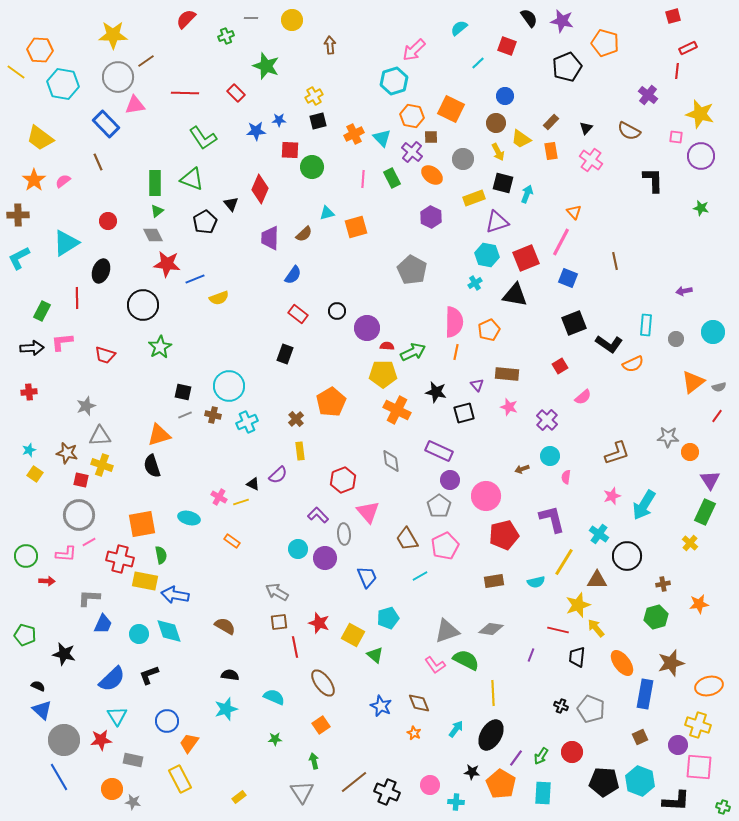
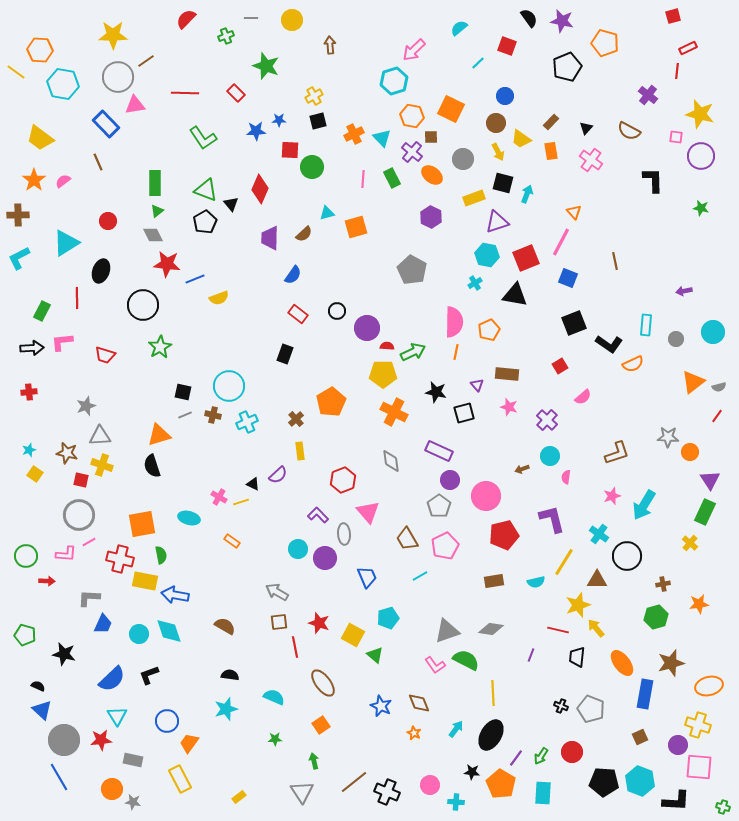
green triangle at (192, 179): moved 14 px right, 11 px down
orange cross at (397, 410): moved 3 px left, 2 px down
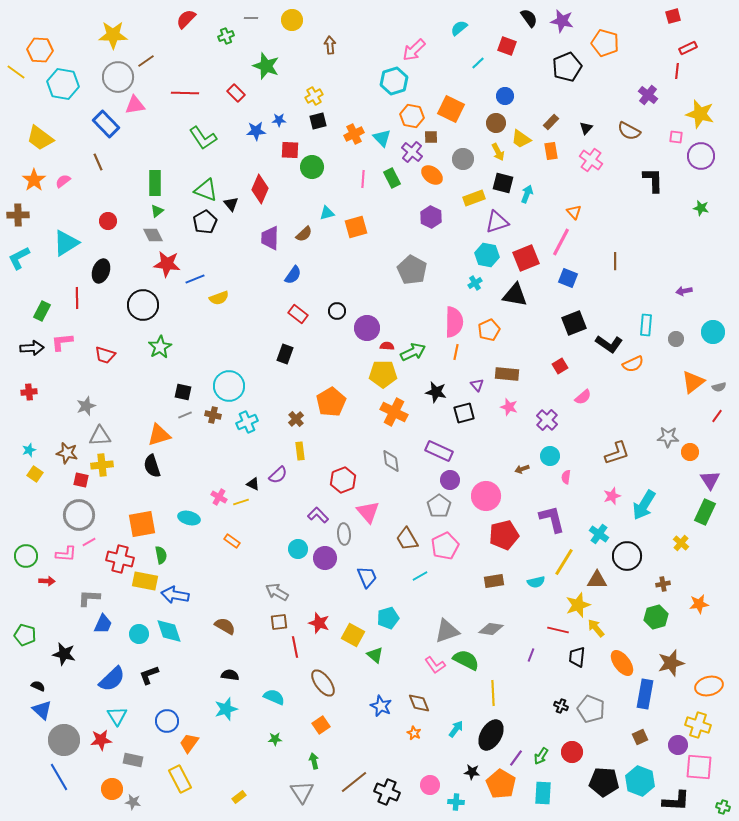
brown line at (615, 261): rotated 12 degrees clockwise
yellow cross at (102, 465): rotated 25 degrees counterclockwise
yellow cross at (690, 543): moved 9 px left
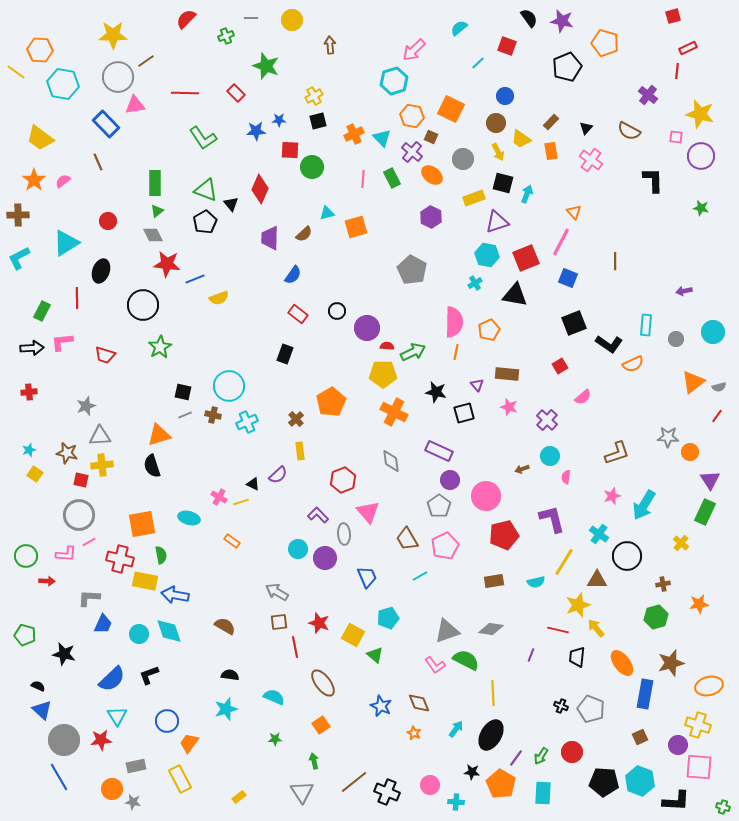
brown square at (431, 137): rotated 24 degrees clockwise
gray rectangle at (133, 760): moved 3 px right, 6 px down; rotated 24 degrees counterclockwise
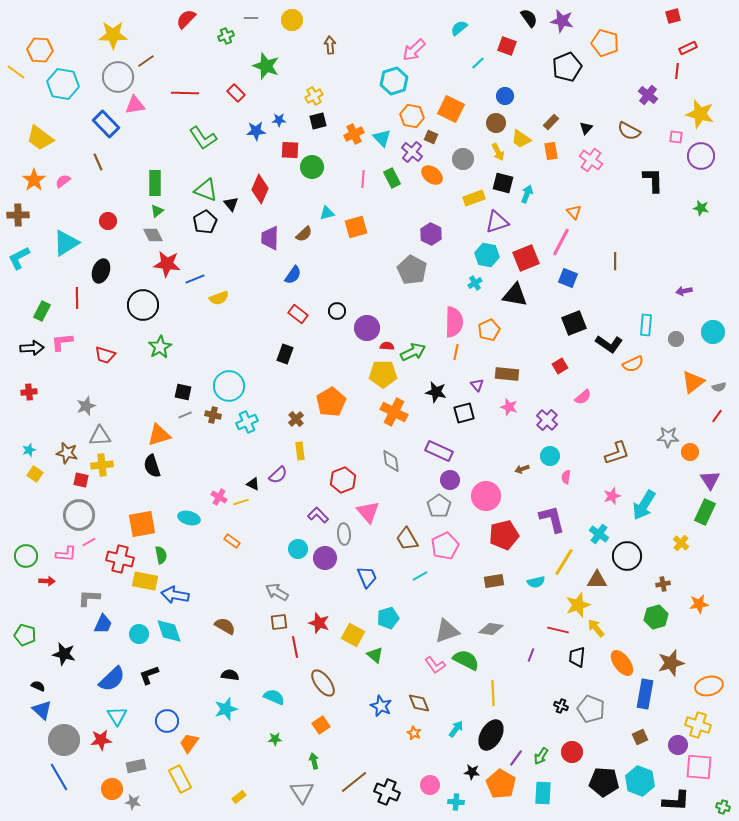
purple hexagon at (431, 217): moved 17 px down
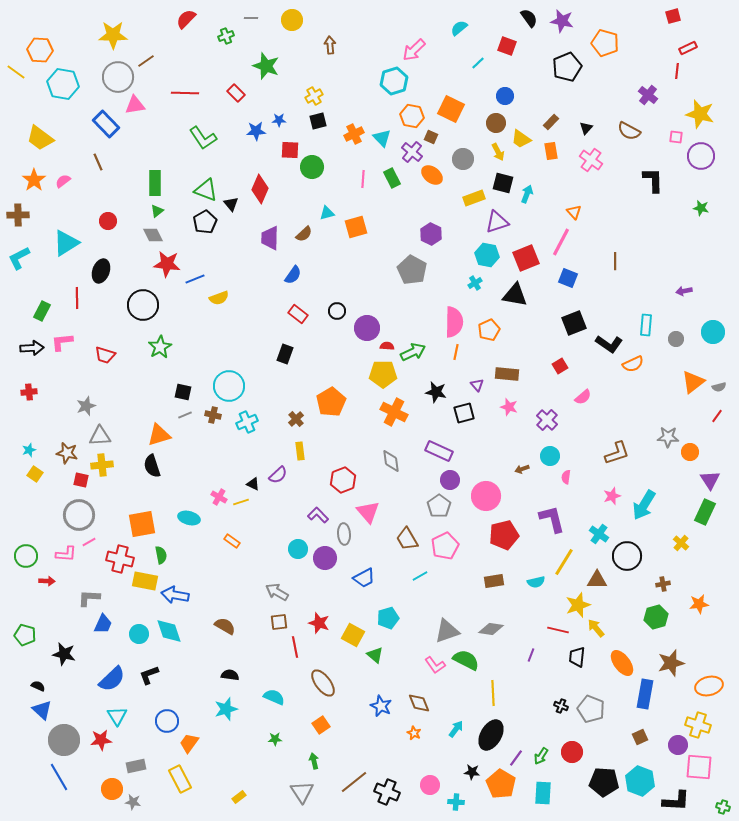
blue trapezoid at (367, 577): moved 3 px left, 1 px down; rotated 85 degrees clockwise
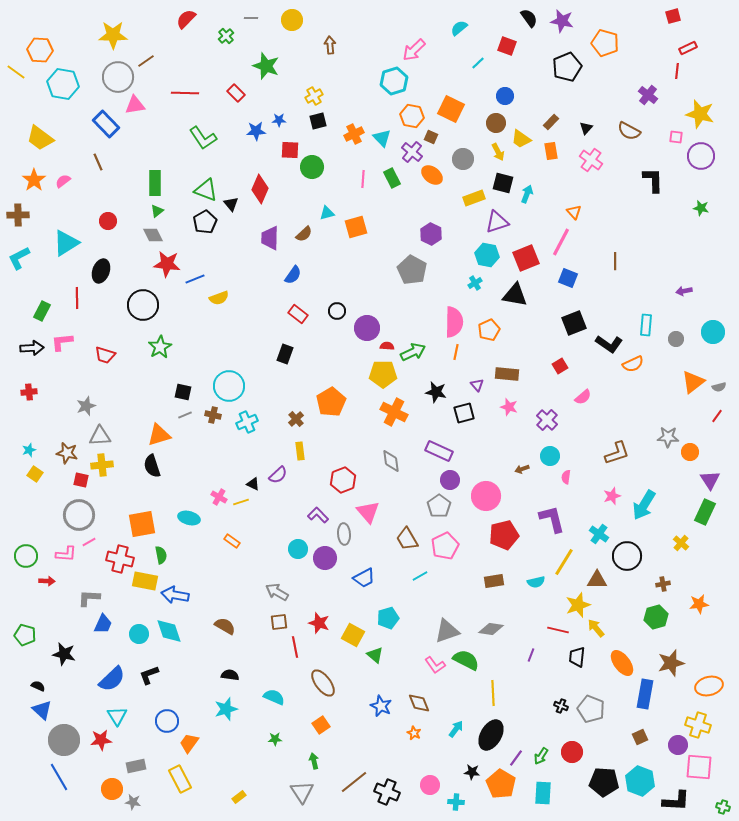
green cross at (226, 36): rotated 21 degrees counterclockwise
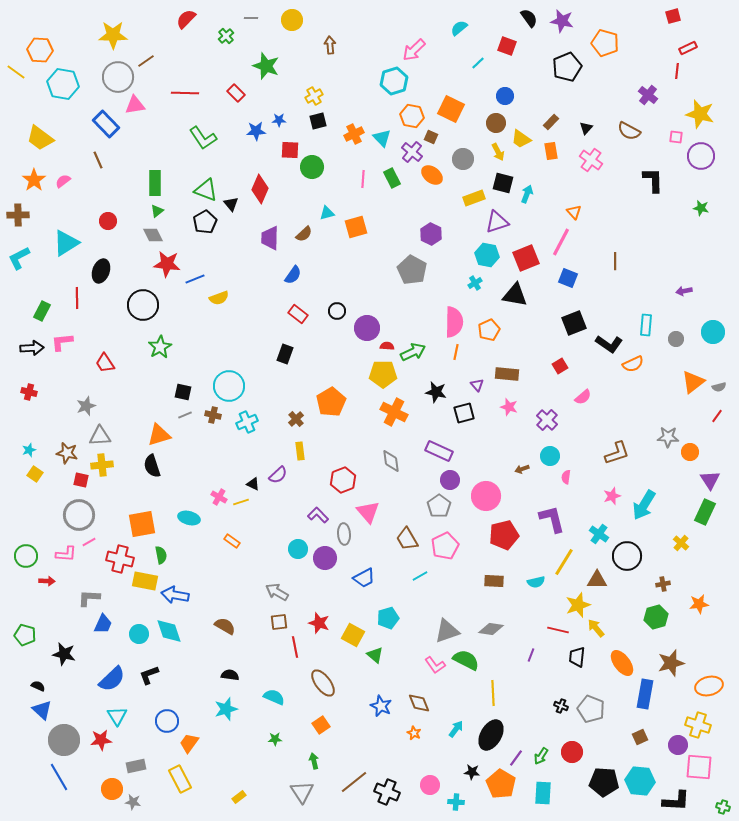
brown line at (98, 162): moved 2 px up
red trapezoid at (105, 355): moved 8 px down; rotated 40 degrees clockwise
red cross at (29, 392): rotated 21 degrees clockwise
brown rectangle at (494, 581): rotated 12 degrees clockwise
cyan hexagon at (640, 781): rotated 16 degrees counterclockwise
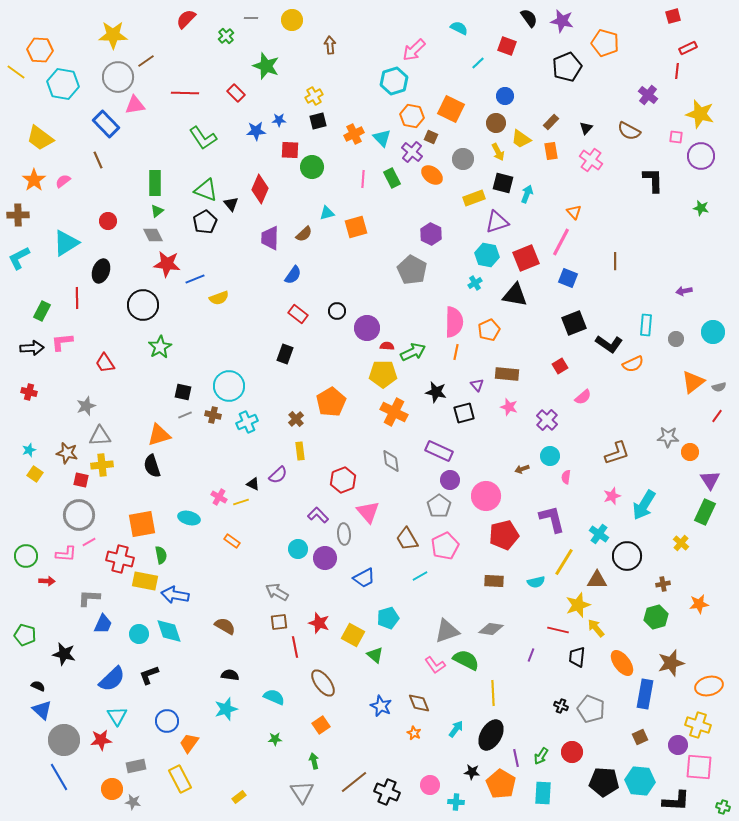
cyan semicircle at (459, 28): rotated 66 degrees clockwise
purple line at (516, 758): rotated 48 degrees counterclockwise
